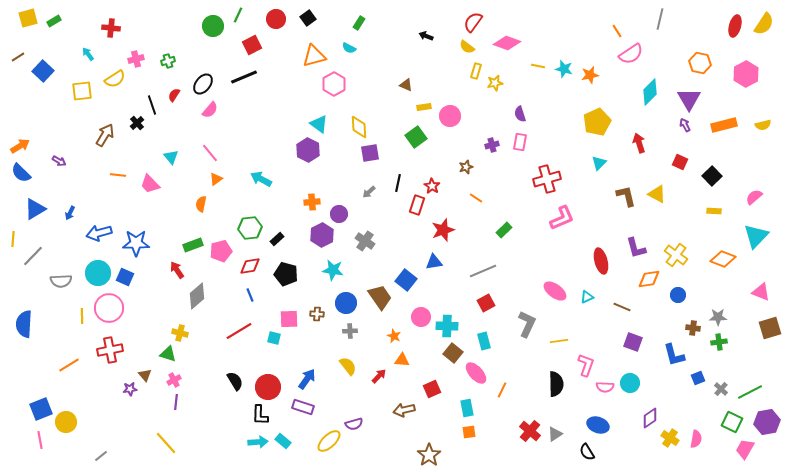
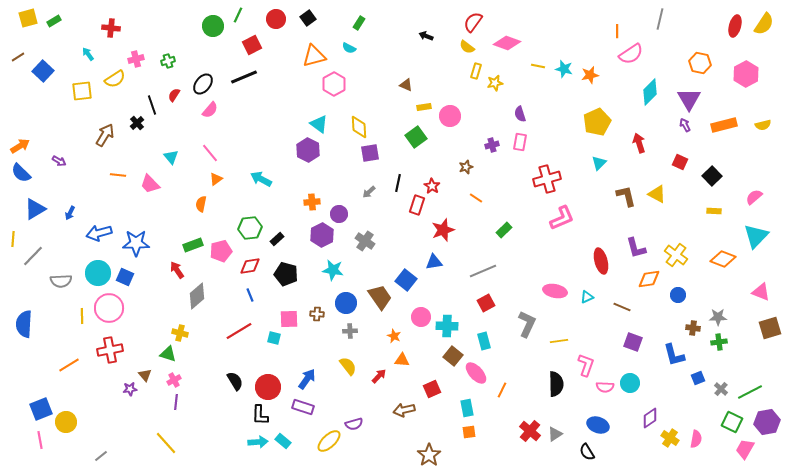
orange line at (617, 31): rotated 32 degrees clockwise
pink ellipse at (555, 291): rotated 25 degrees counterclockwise
brown square at (453, 353): moved 3 px down
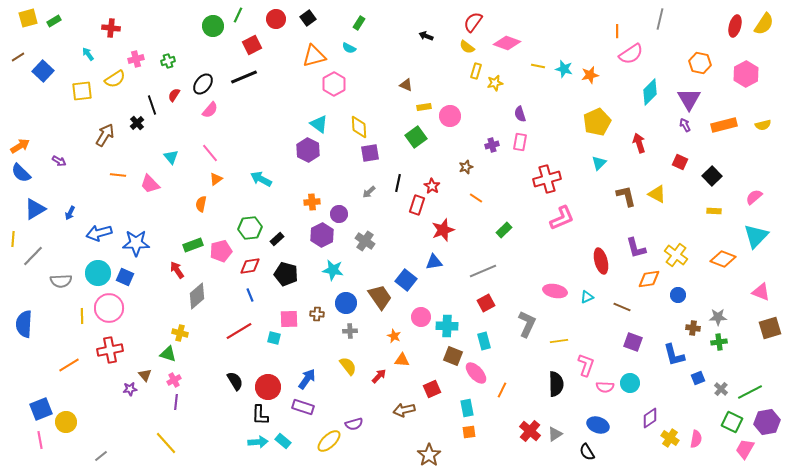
brown square at (453, 356): rotated 18 degrees counterclockwise
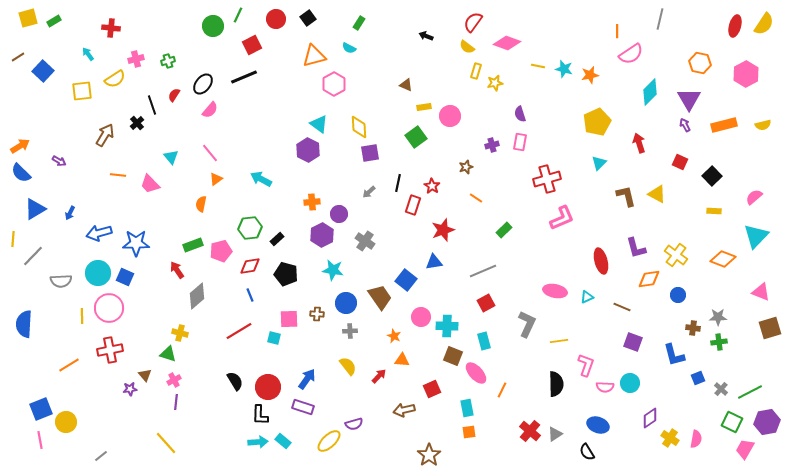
red rectangle at (417, 205): moved 4 px left
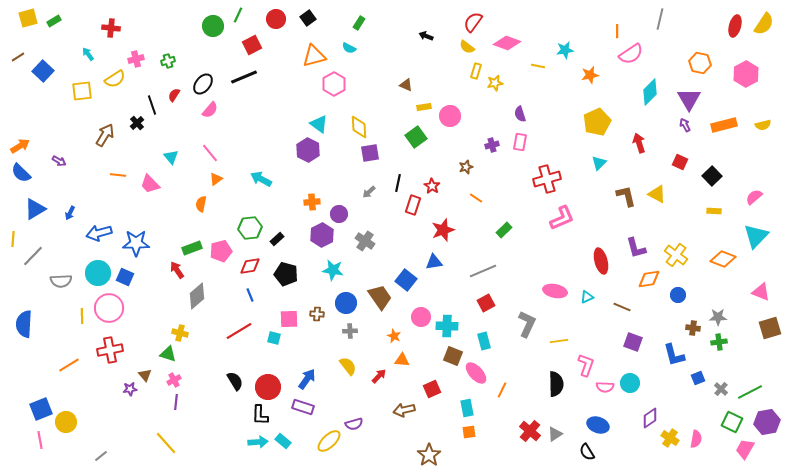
cyan star at (564, 69): moved 1 px right, 19 px up; rotated 24 degrees counterclockwise
green rectangle at (193, 245): moved 1 px left, 3 px down
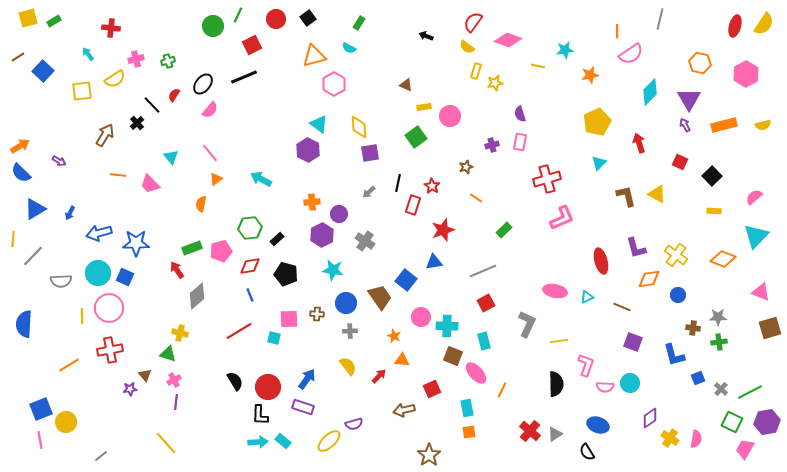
pink diamond at (507, 43): moved 1 px right, 3 px up
black line at (152, 105): rotated 24 degrees counterclockwise
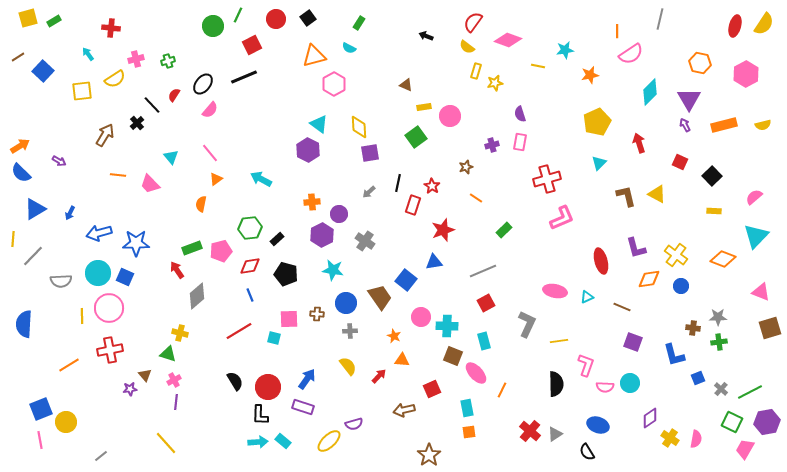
blue circle at (678, 295): moved 3 px right, 9 px up
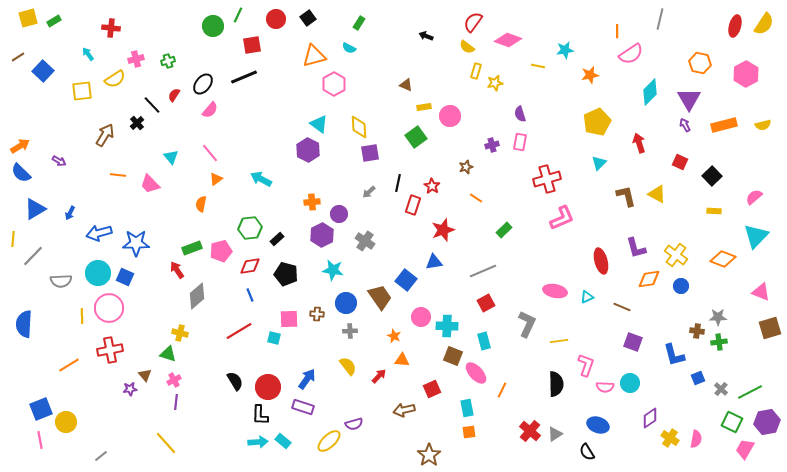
red square at (252, 45): rotated 18 degrees clockwise
brown cross at (693, 328): moved 4 px right, 3 px down
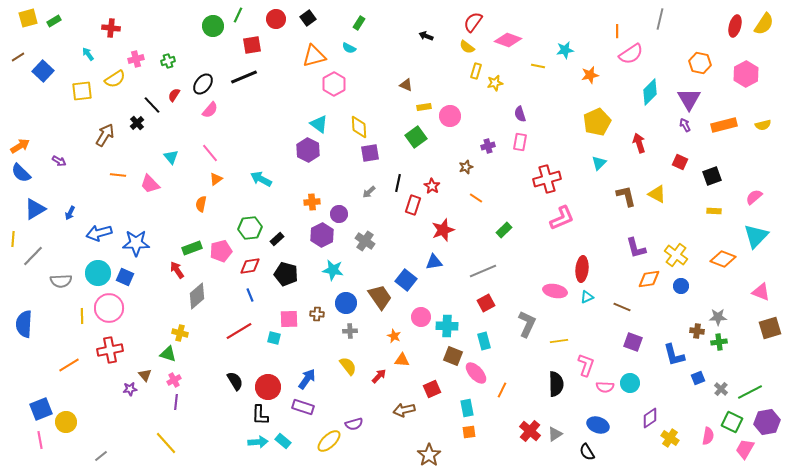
purple cross at (492, 145): moved 4 px left, 1 px down
black square at (712, 176): rotated 24 degrees clockwise
red ellipse at (601, 261): moved 19 px left, 8 px down; rotated 20 degrees clockwise
pink semicircle at (696, 439): moved 12 px right, 3 px up
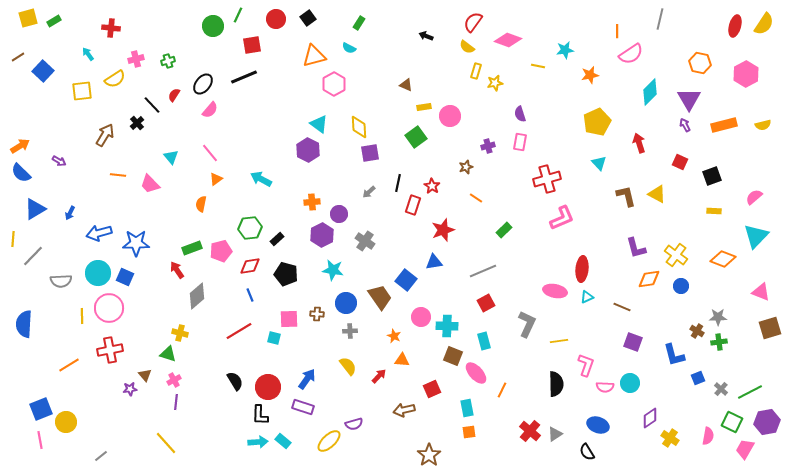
cyan triangle at (599, 163): rotated 28 degrees counterclockwise
brown cross at (697, 331): rotated 24 degrees clockwise
